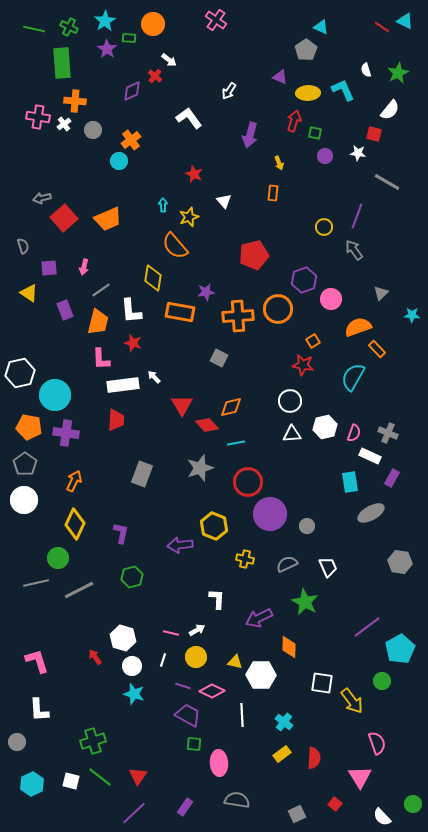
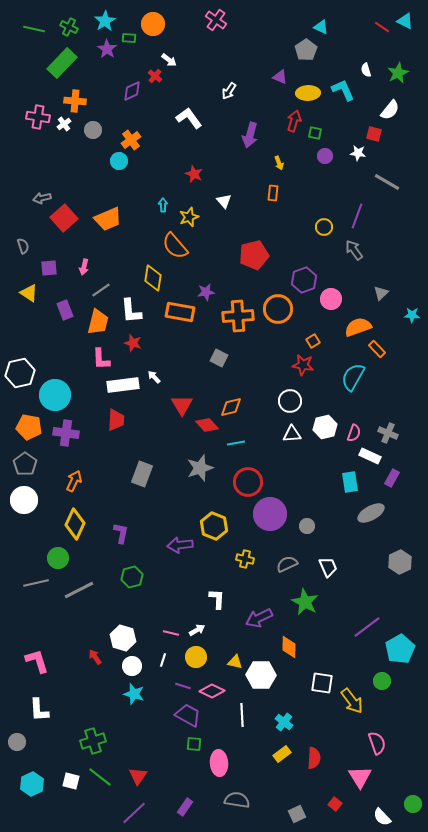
green rectangle at (62, 63): rotated 48 degrees clockwise
gray hexagon at (400, 562): rotated 25 degrees clockwise
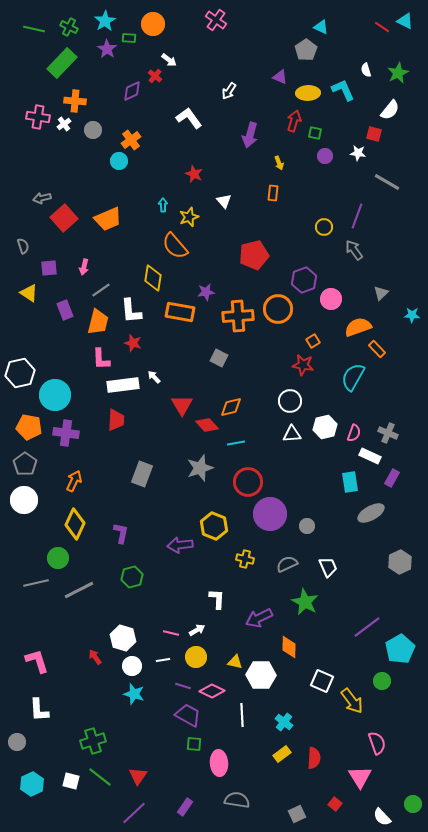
white line at (163, 660): rotated 64 degrees clockwise
white square at (322, 683): moved 2 px up; rotated 15 degrees clockwise
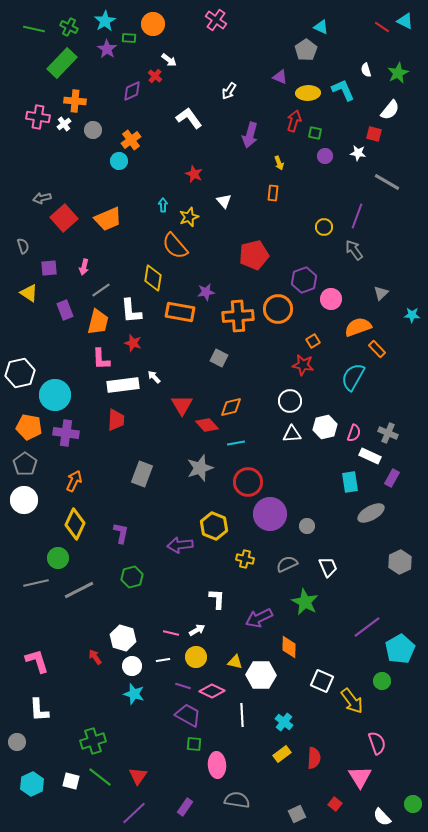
pink ellipse at (219, 763): moved 2 px left, 2 px down
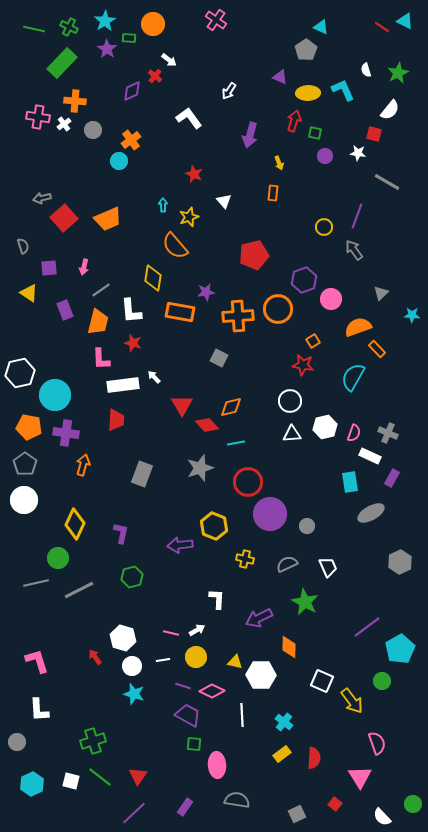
orange arrow at (74, 481): moved 9 px right, 16 px up; rotated 10 degrees counterclockwise
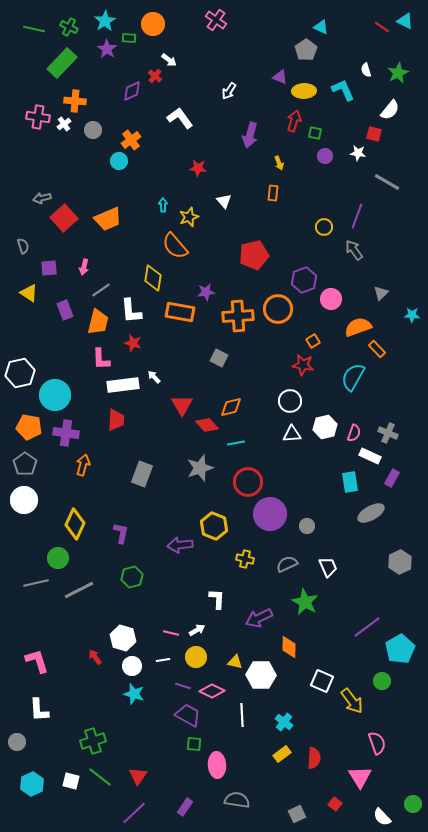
yellow ellipse at (308, 93): moved 4 px left, 2 px up
white L-shape at (189, 118): moved 9 px left
red star at (194, 174): moved 4 px right, 6 px up; rotated 18 degrees counterclockwise
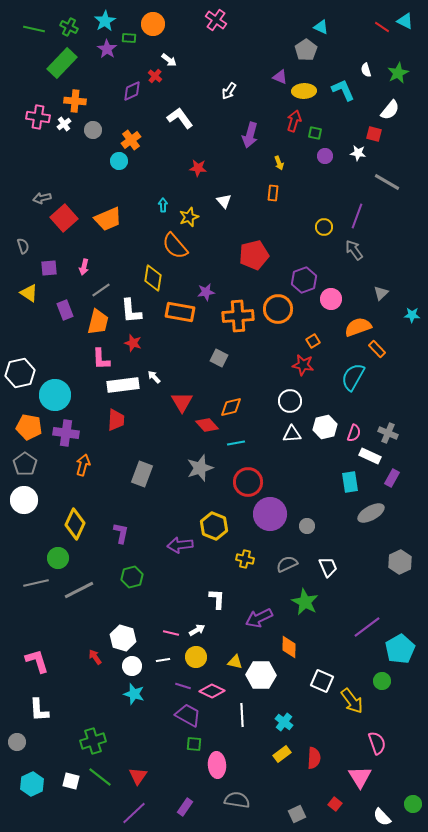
red triangle at (182, 405): moved 3 px up
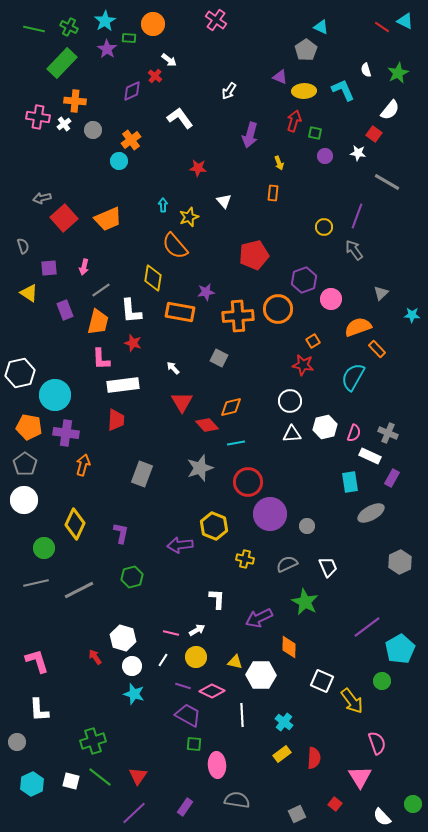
red square at (374, 134): rotated 21 degrees clockwise
white arrow at (154, 377): moved 19 px right, 9 px up
green circle at (58, 558): moved 14 px left, 10 px up
white line at (163, 660): rotated 48 degrees counterclockwise
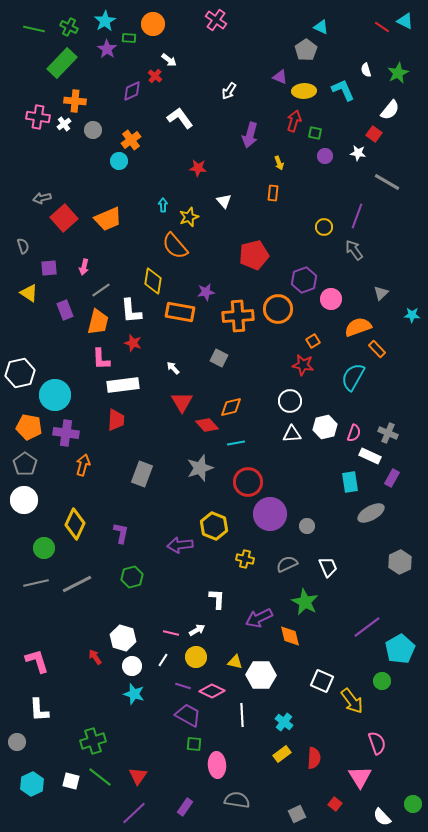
yellow diamond at (153, 278): moved 3 px down
gray line at (79, 590): moved 2 px left, 6 px up
orange diamond at (289, 647): moved 1 px right, 11 px up; rotated 15 degrees counterclockwise
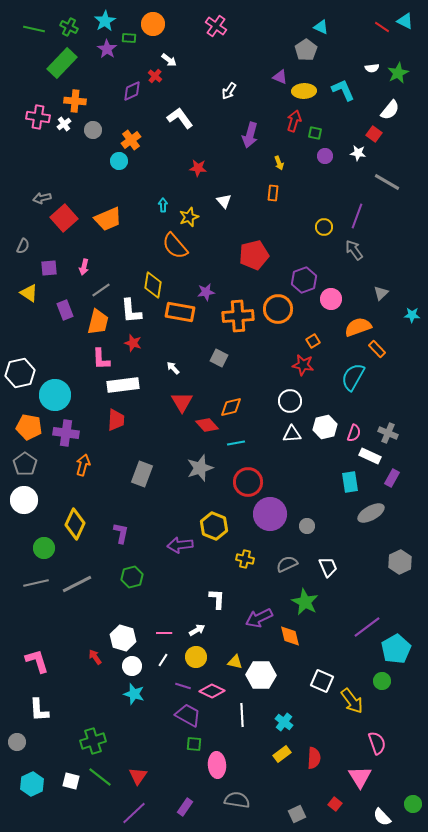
pink cross at (216, 20): moved 6 px down
white semicircle at (366, 70): moved 6 px right, 2 px up; rotated 80 degrees counterclockwise
gray semicircle at (23, 246): rotated 42 degrees clockwise
yellow diamond at (153, 281): moved 4 px down
pink line at (171, 633): moved 7 px left; rotated 14 degrees counterclockwise
cyan pentagon at (400, 649): moved 4 px left
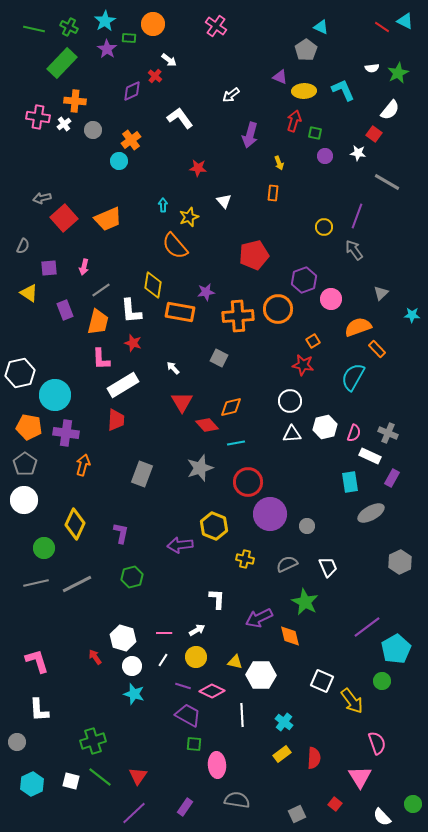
white arrow at (229, 91): moved 2 px right, 4 px down; rotated 18 degrees clockwise
white rectangle at (123, 385): rotated 24 degrees counterclockwise
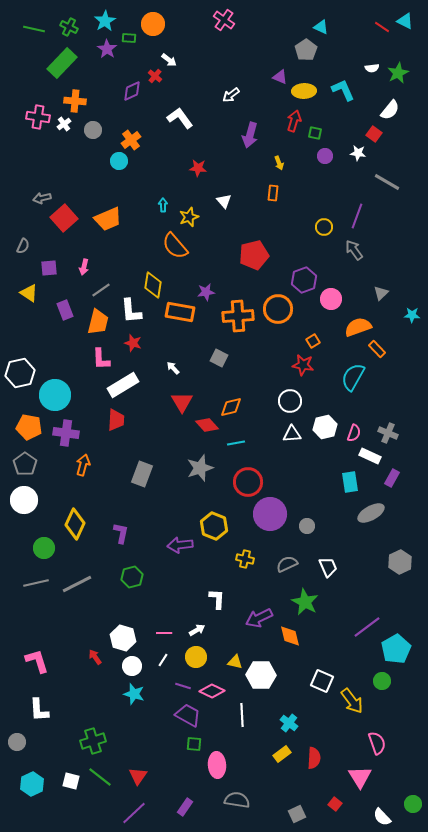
pink cross at (216, 26): moved 8 px right, 6 px up
cyan cross at (284, 722): moved 5 px right, 1 px down
